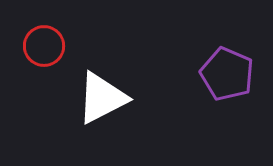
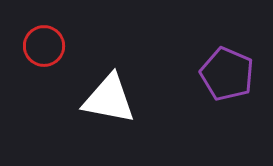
white triangle: moved 7 px right, 1 px down; rotated 38 degrees clockwise
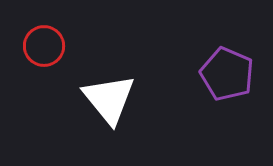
white triangle: rotated 40 degrees clockwise
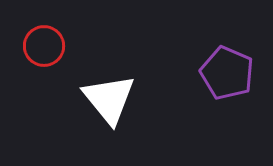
purple pentagon: moved 1 px up
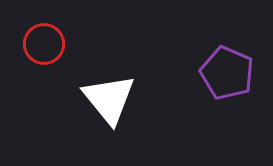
red circle: moved 2 px up
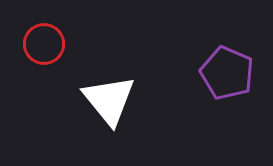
white triangle: moved 1 px down
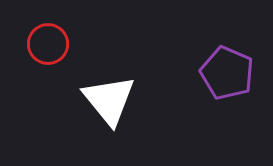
red circle: moved 4 px right
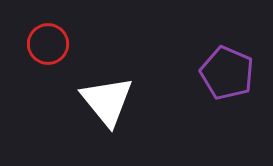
white triangle: moved 2 px left, 1 px down
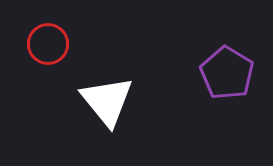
purple pentagon: rotated 8 degrees clockwise
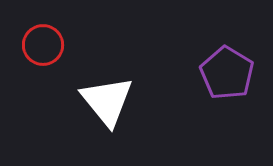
red circle: moved 5 px left, 1 px down
